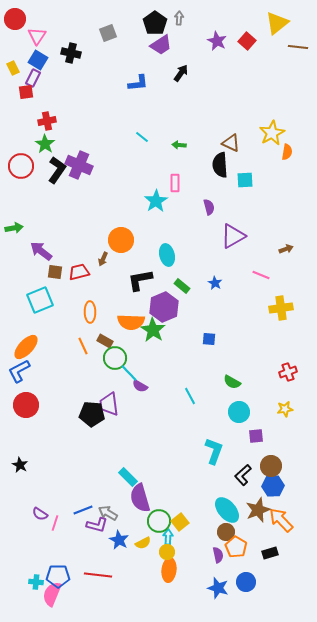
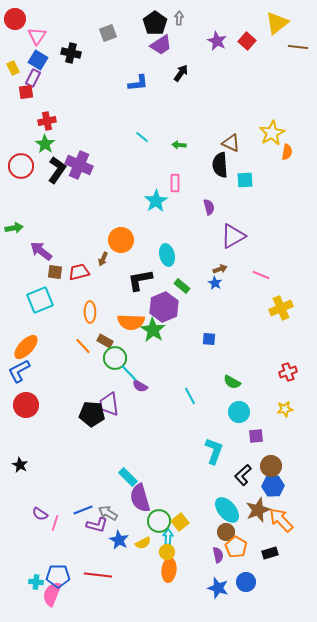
brown arrow at (286, 249): moved 66 px left, 20 px down
yellow cross at (281, 308): rotated 15 degrees counterclockwise
orange line at (83, 346): rotated 18 degrees counterclockwise
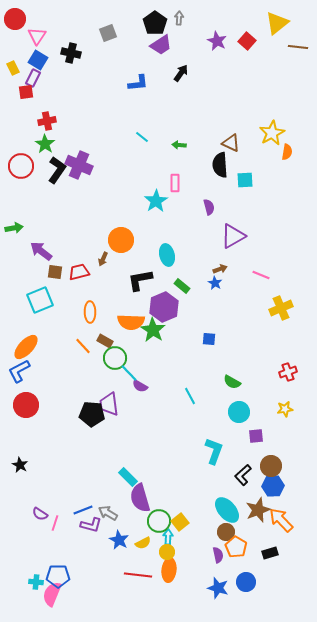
purple L-shape at (97, 525): moved 6 px left
red line at (98, 575): moved 40 px right
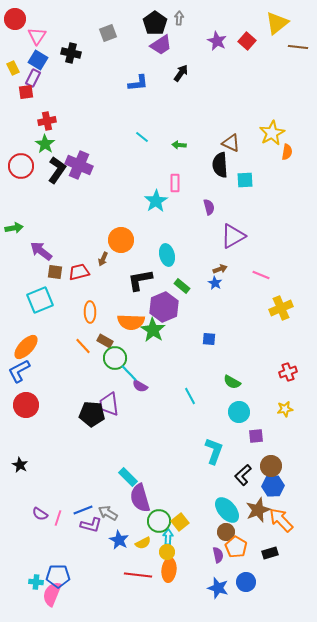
pink line at (55, 523): moved 3 px right, 5 px up
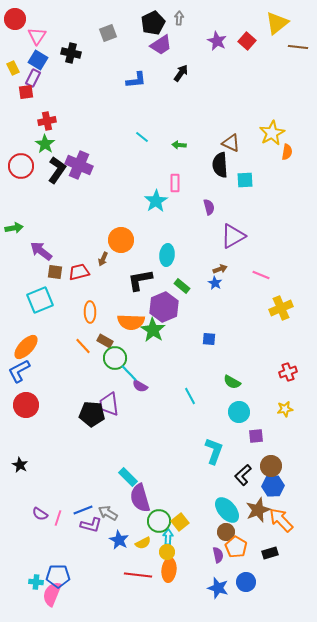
black pentagon at (155, 23): moved 2 px left; rotated 10 degrees clockwise
blue L-shape at (138, 83): moved 2 px left, 3 px up
cyan ellipse at (167, 255): rotated 20 degrees clockwise
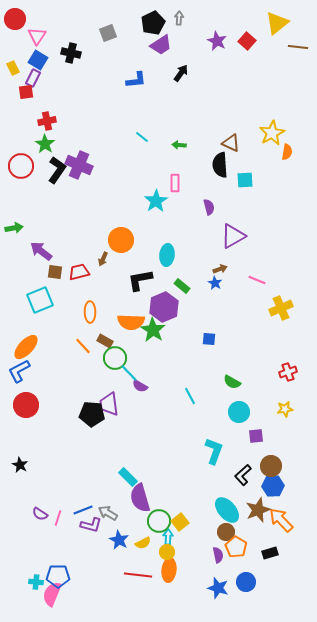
pink line at (261, 275): moved 4 px left, 5 px down
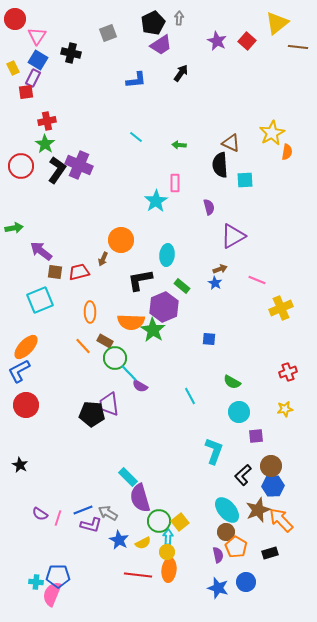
cyan line at (142, 137): moved 6 px left
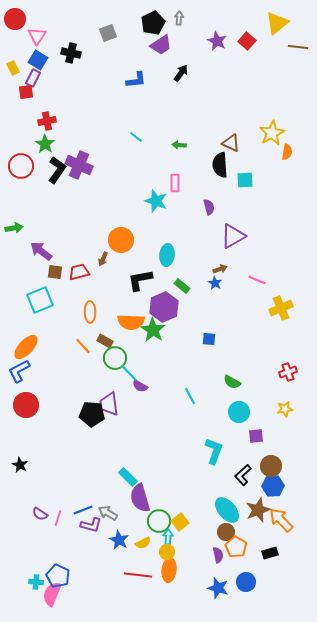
cyan star at (156, 201): rotated 20 degrees counterclockwise
blue pentagon at (58, 576): rotated 25 degrees clockwise
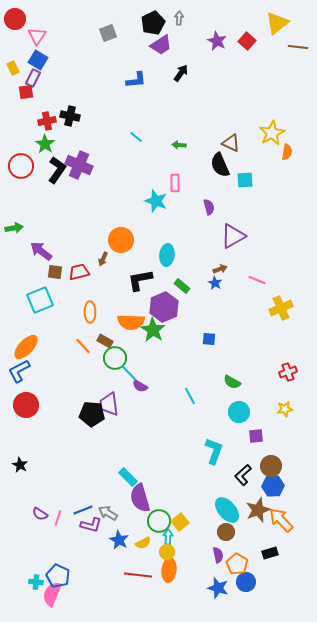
black cross at (71, 53): moved 1 px left, 63 px down
black semicircle at (220, 165): rotated 20 degrees counterclockwise
orange pentagon at (236, 547): moved 1 px right, 17 px down
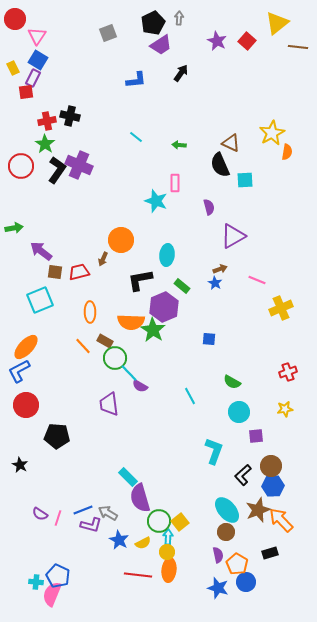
black pentagon at (92, 414): moved 35 px left, 22 px down
